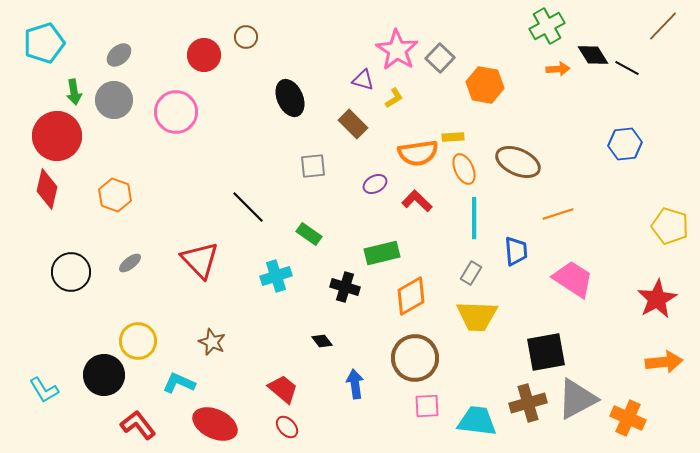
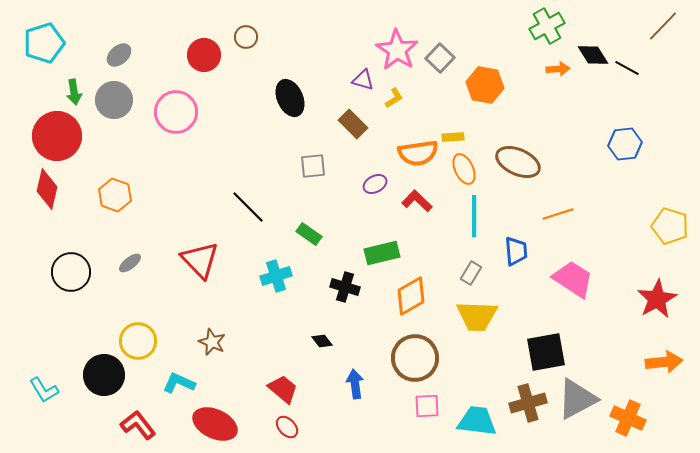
cyan line at (474, 218): moved 2 px up
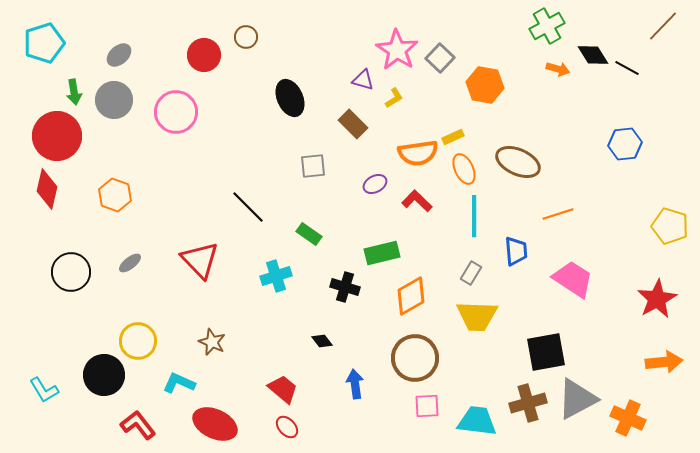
orange arrow at (558, 69): rotated 20 degrees clockwise
yellow rectangle at (453, 137): rotated 20 degrees counterclockwise
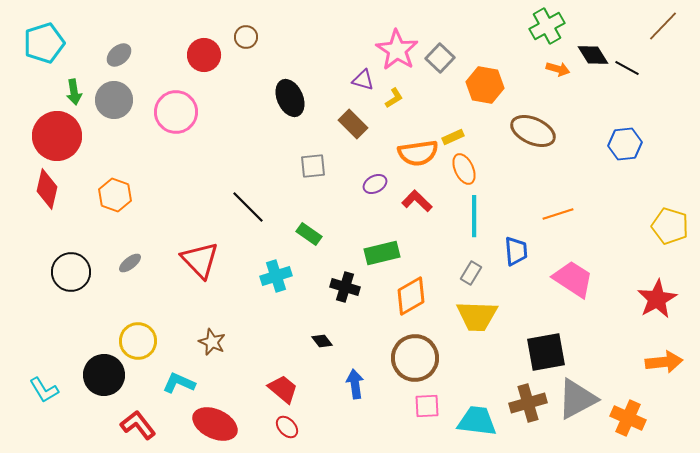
brown ellipse at (518, 162): moved 15 px right, 31 px up
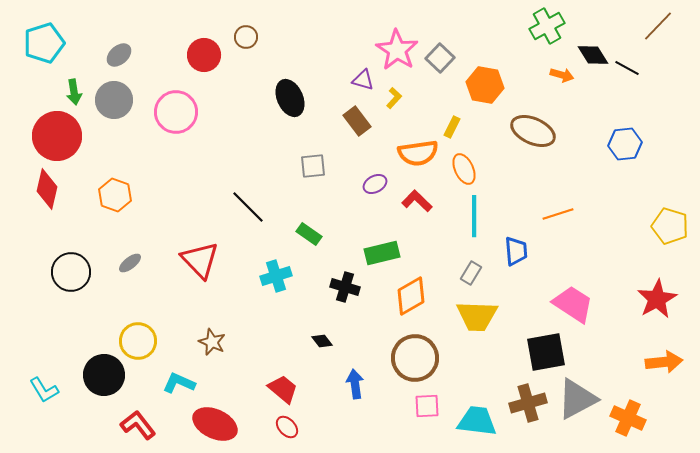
brown line at (663, 26): moved 5 px left
orange arrow at (558, 69): moved 4 px right, 6 px down
yellow L-shape at (394, 98): rotated 15 degrees counterclockwise
brown rectangle at (353, 124): moved 4 px right, 3 px up; rotated 8 degrees clockwise
yellow rectangle at (453, 137): moved 1 px left, 10 px up; rotated 40 degrees counterclockwise
pink trapezoid at (573, 279): moved 25 px down
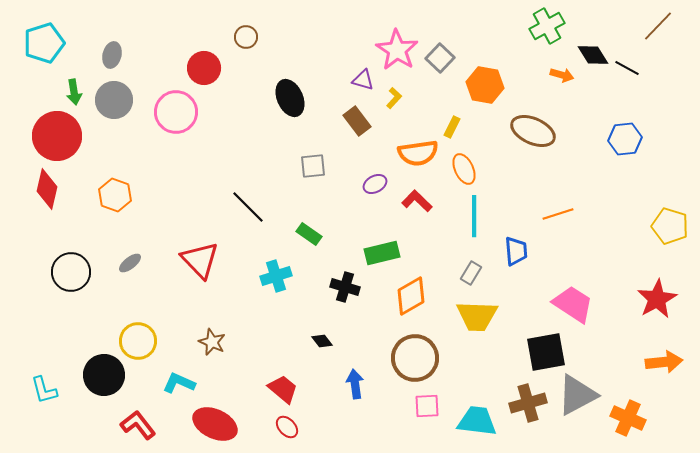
gray ellipse at (119, 55): moved 7 px left; rotated 35 degrees counterclockwise
red circle at (204, 55): moved 13 px down
blue hexagon at (625, 144): moved 5 px up
cyan L-shape at (44, 390): rotated 16 degrees clockwise
gray triangle at (577, 399): moved 4 px up
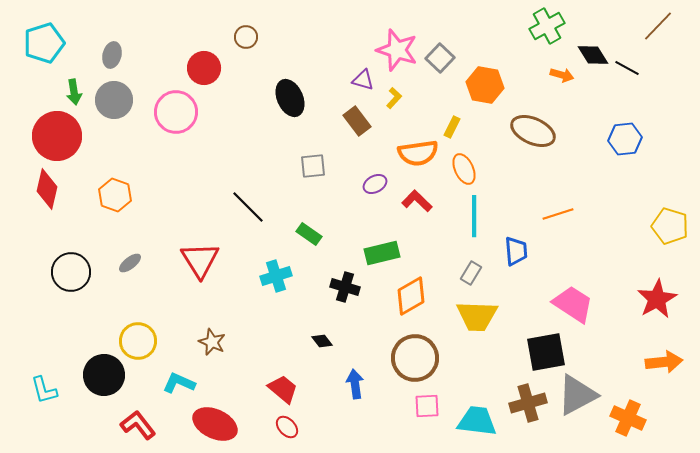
pink star at (397, 50): rotated 15 degrees counterclockwise
red triangle at (200, 260): rotated 12 degrees clockwise
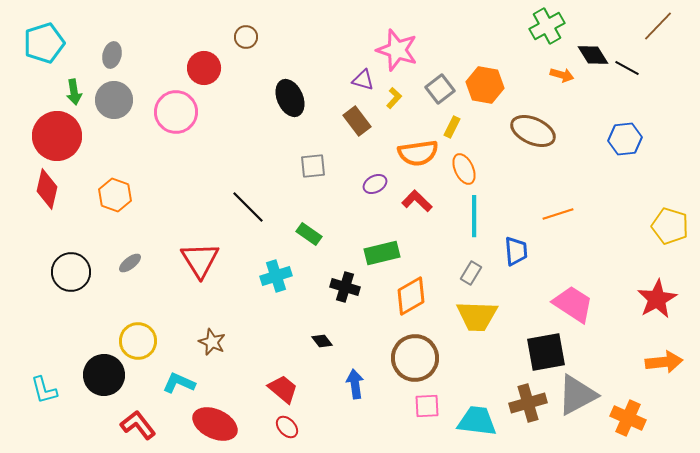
gray square at (440, 58): moved 31 px down; rotated 8 degrees clockwise
